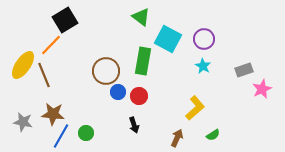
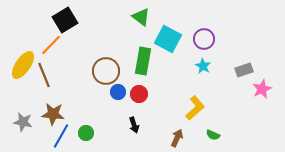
red circle: moved 2 px up
green semicircle: rotated 56 degrees clockwise
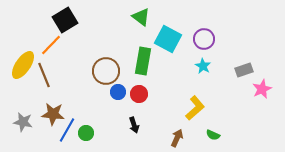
blue line: moved 6 px right, 6 px up
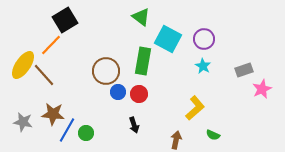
brown line: rotated 20 degrees counterclockwise
brown arrow: moved 1 px left, 2 px down; rotated 12 degrees counterclockwise
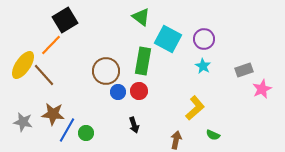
red circle: moved 3 px up
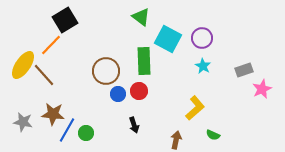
purple circle: moved 2 px left, 1 px up
green rectangle: moved 1 px right; rotated 12 degrees counterclockwise
blue circle: moved 2 px down
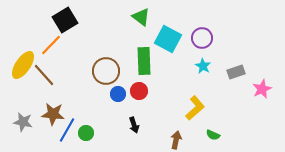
gray rectangle: moved 8 px left, 2 px down
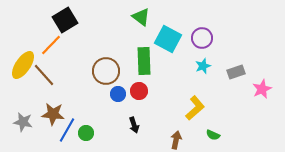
cyan star: rotated 21 degrees clockwise
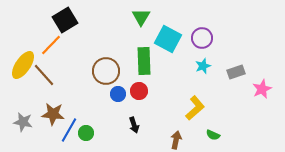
green triangle: rotated 24 degrees clockwise
blue line: moved 2 px right
